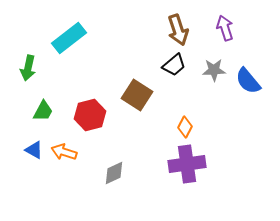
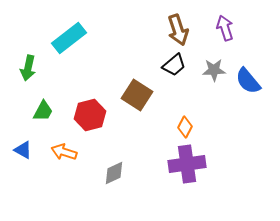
blue triangle: moved 11 px left
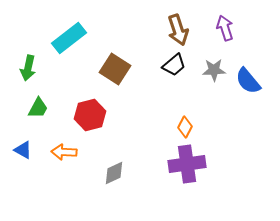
brown square: moved 22 px left, 26 px up
green trapezoid: moved 5 px left, 3 px up
orange arrow: rotated 15 degrees counterclockwise
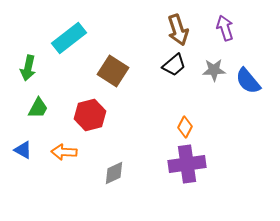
brown square: moved 2 px left, 2 px down
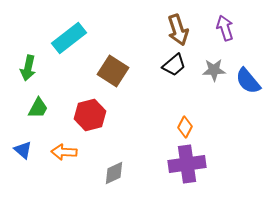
blue triangle: rotated 12 degrees clockwise
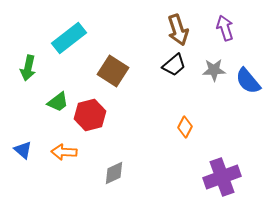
green trapezoid: moved 20 px right, 6 px up; rotated 25 degrees clockwise
purple cross: moved 35 px right, 13 px down; rotated 12 degrees counterclockwise
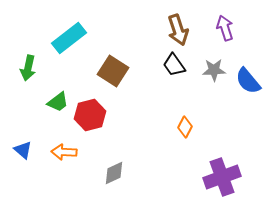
black trapezoid: rotated 95 degrees clockwise
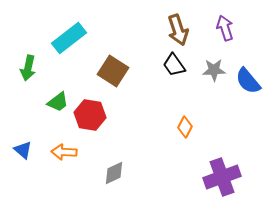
red hexagon: rotated 24 degrees clockwise
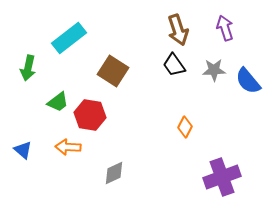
orange arrow: moved 4 px right, 5 px up
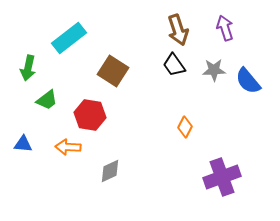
green trapezoid: moved 11 px left, 2 px up
blue triangle: moved 6 px up; rotated 36 degrees counterclockwise
gray diamond: moved 4 px left, 2 px up
